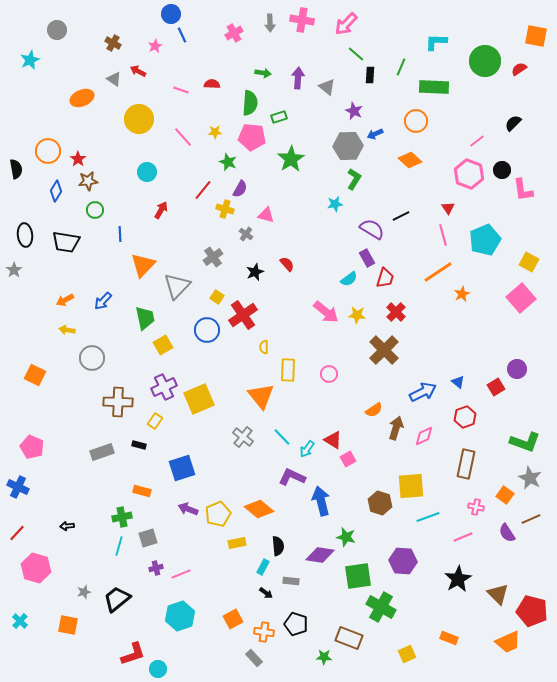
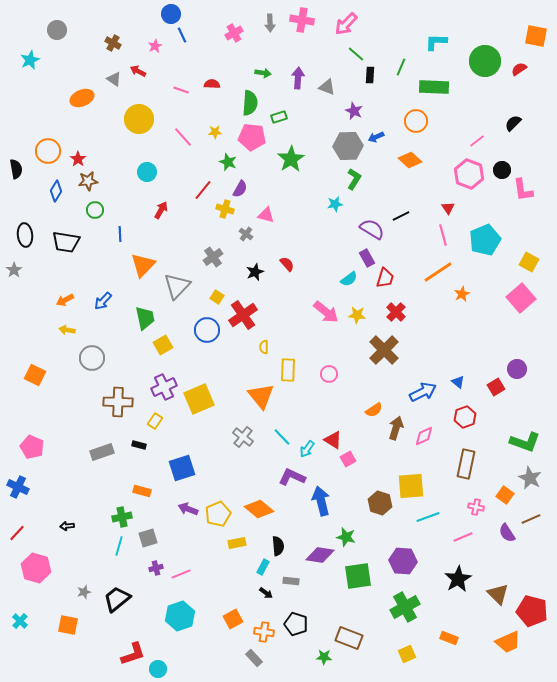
gray triangle at (327, 87): rotated 18 degrees counterclockwise
blue arrow at (375, 134): moved 1 px right, 3 px down
green cross at (381, 607): moved 24 px right; rotated 32 degrees clockwise
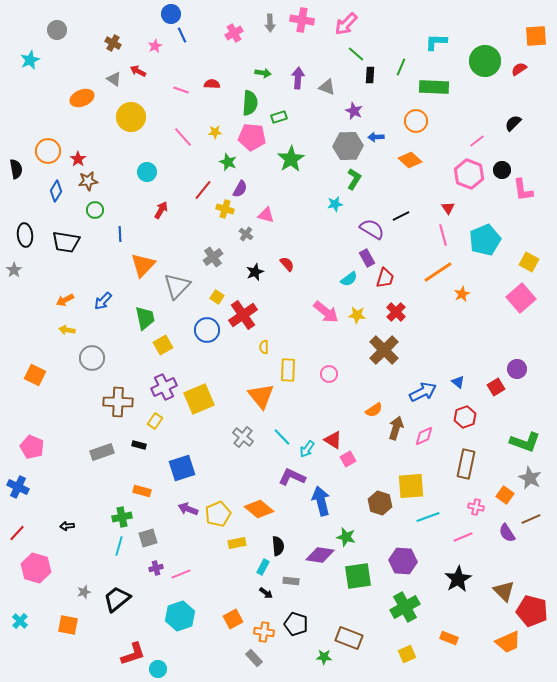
orange square at (536, 36): rotated 15 degrees counterclockwise
yellow circle at (139, 119): moved 8 px left, 2 px up
blue arrow at (376, 137): rotated 21 degrees clockwise
brown triangle at (498, 594): moved 6 px right, 3 px up
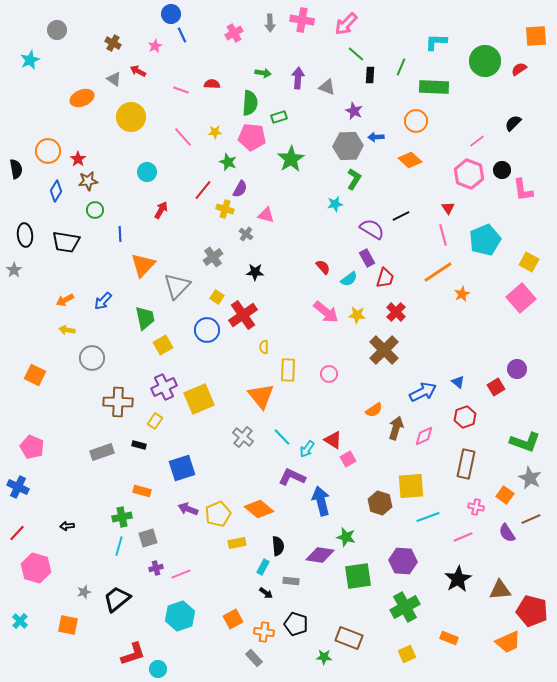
red semicircle at (287, 264): moved 36 px right, 3 px down
black star at (255, 272): rotated 24 degrees clockwise
brown triangle at (504, 591): moved 4 px left, 1 px up; rotated 50 degrees counterclockwise
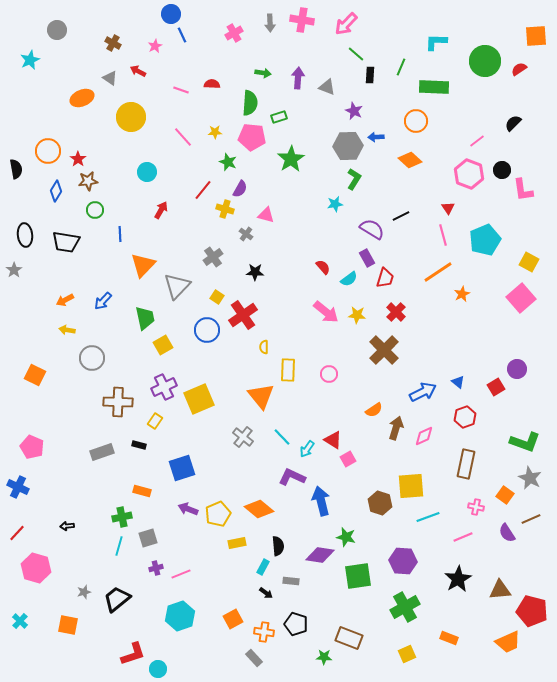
gray triangle at (114, 79): moved 4 px left, 1 px up
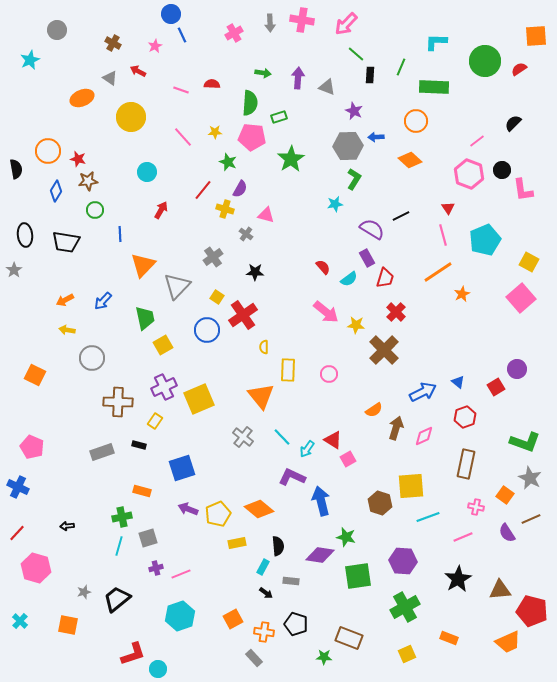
red star at (78, 159): rotated 21 degrees counterclockwise
yellow star at (357, 315): moved 1 px left, 10 px down
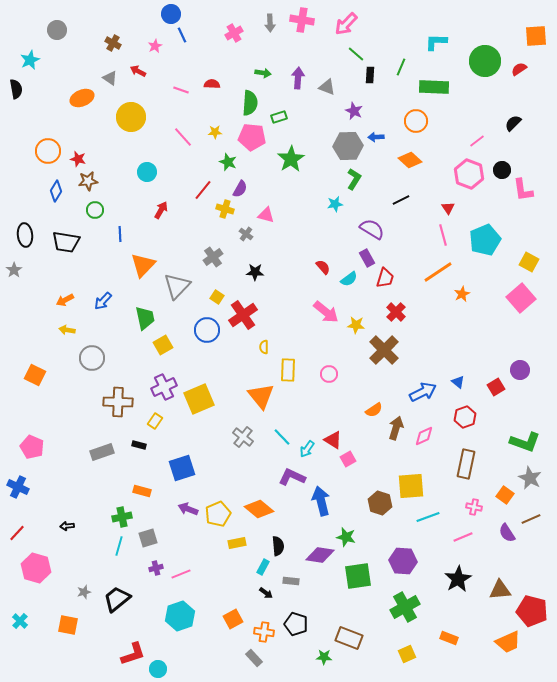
black semicircle at (16, 169): moved 80 px up
black line at (401, 216): moved 16 px up
purple circle at (517, 369): moved 3 px right, 1 px down
pink cross at (476, 507): moved 2 px left
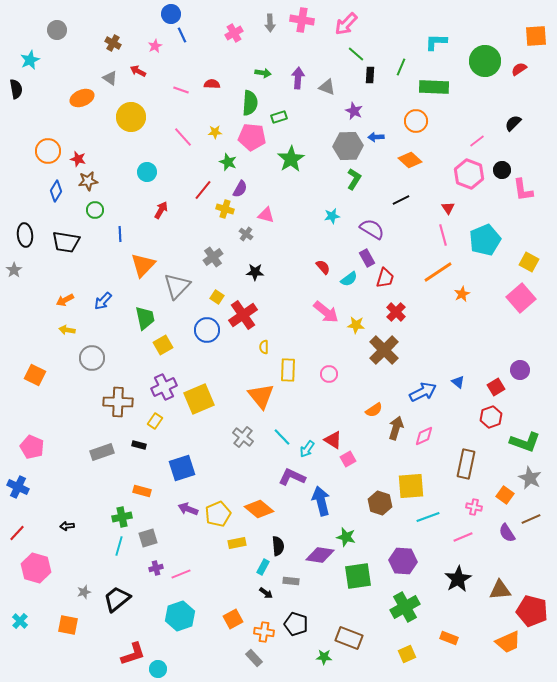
cyan star at (335, 204): moved 3 px left, 12 px down
red hexagon at (465, 417): moved 26 px right
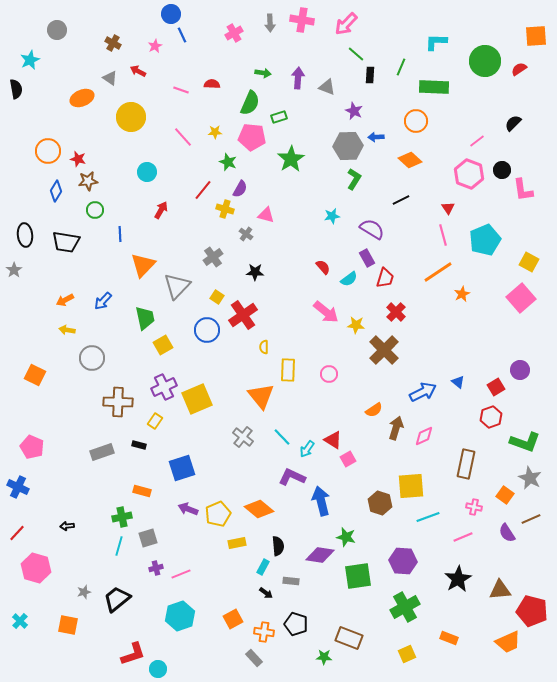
green semicircle at (250, 103): rotated 20 degrees clockwise
yellow square at (199, 399): moved 2 px left
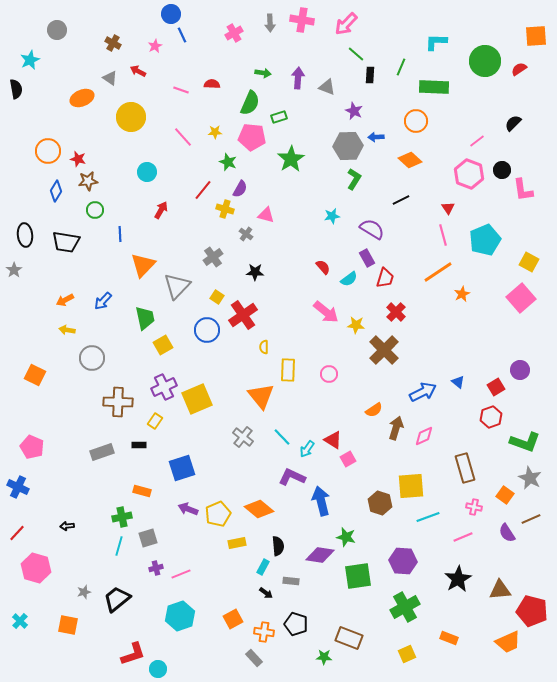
black rectangle at (139, 445): rotated 16 degrees counterclockwise
brown rectangle at (466, 464): moved 1 px left, 4 px down; rotated 28 degrees counterclockwise
